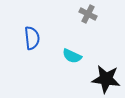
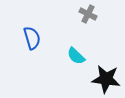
blue semicircle: rotated 10 degrees counterclockwise
cyan semicircle: moved 4 px right; rotated 18 degrees clockwise
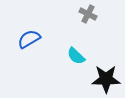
blue semicircle: moved 3 px left, 1 px down; rotated 105 degrees counterclockwise
black star: rotated 8 degrees counterclockwise
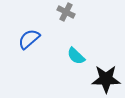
gray cross: moved 22 px left, 2 px up
blue semicircle: rotated 10 degrees counterclockwise
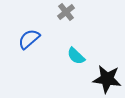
gray cross: rotated 24 degrees clockwise
black star: moved 1 px right; rotated 8 degrees clockwise
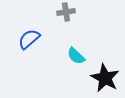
gray cross: rotated 30 degrees clockwise
black star: moved 2 px left, 1 px up; rotated 20 degrees clockwise
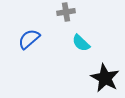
cyan semicircle: moved 5 px right, 13 px up
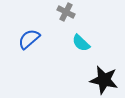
gray cross: rotated 36 degrees clockwise
black star: moved 1 px left, 2 px down; rotated 16 degrees counterclockwise
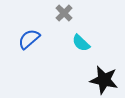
gray cross: moved 2 px left, 1 px down; rotated 18 degrees clockwise
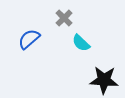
gray cross: moved 5 px down
black star: rotated 8 degrees counterclockwise
